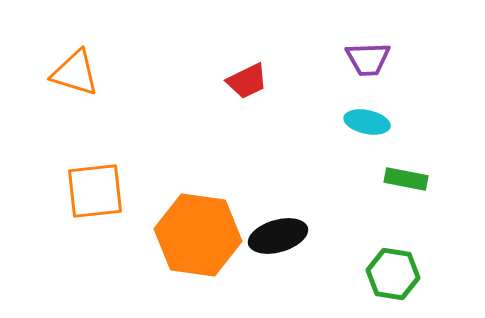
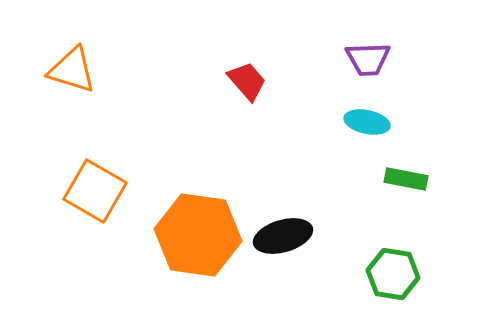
orange triangle: moved 3 px left, 3 px up
red trapezoid: rotated 105 degrees counterclockwise
orange square: rotated 36 degrees clockwise
black ellipse: moved 5 px right
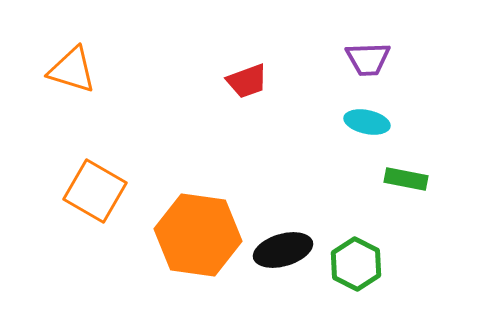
red trapezoid: rotated 111 degrees clockwise
black ellipse: moved 14 px down
green hexagon: moved 37 px left, 10 px up; rotated 18 degrees clockwise
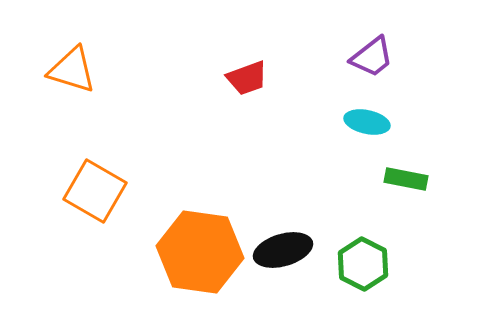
purple trapezoid: moved 4 px right, 2 px up; rotated 36 degrees counterclockwise
red trapezoid: moved 3 px up
orange hexagon: moved 2 px right, 17 px down
green hexagon: moved 7 px right
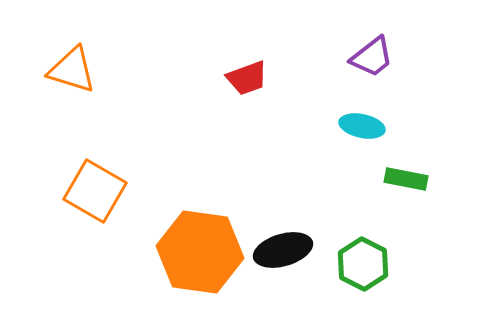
cyan ellipse: moved 5 px left, 4 px down
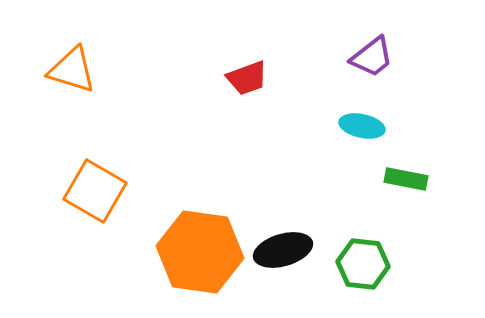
green hexagon: rotated 21 degrees counterclockwise
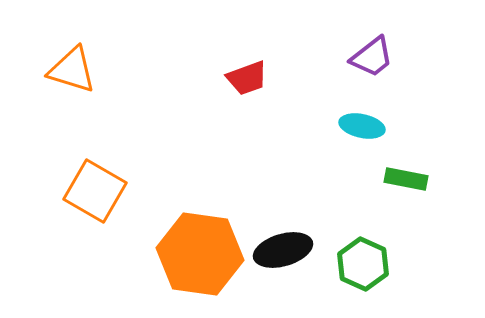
orange hexagon: moved 2 px down
green hexagon: rotated 18 degrees clockwise
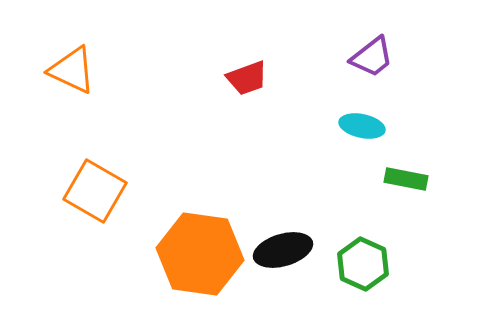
orange triangle: rotated 8 degrees clockwise
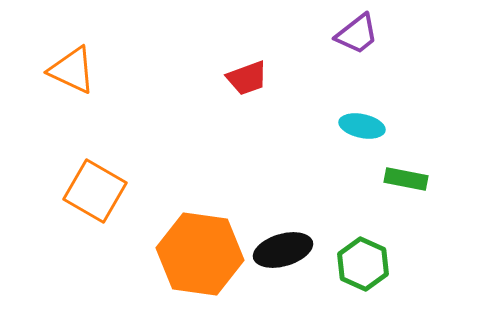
purple trapezoid: moved 15 px left, 23 px up
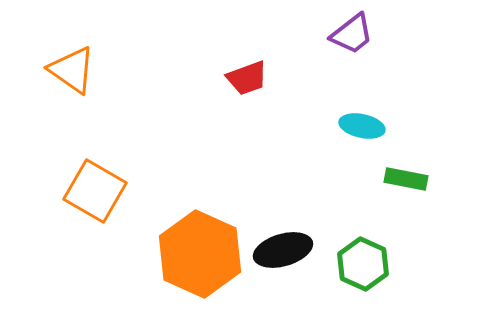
purple trapezoid: moved 5 px left
orange triangle: rotated 10 degrees clockwise
orange hexagon: rotated 16 degrees clockwise
